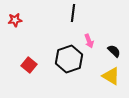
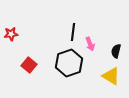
black line: moved 19 px down
red star: moved 4 px left, 14 px down
pink arrow: moved 1 px right, 3 px down
black semicircle: moved 2 px right; rotated 120 degrees counterclockwise
black hexagon: moved 4 px down
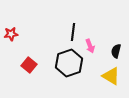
pink arrow: moved 2 px down
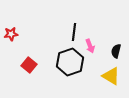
black line: moved 1 px right
black hexagon: moved 1 px right, 1 px up
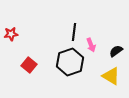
pink arrow: moved 1 px right, 1 px up
black semicircle: rotated 40 degrees clockwise
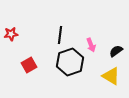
black line: moved 14 px left, 3 px down
red square: rotated 21 degrees clockwise
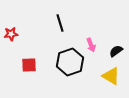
black line: moved 12 px up; rotated 24 degrees counterclockwise
red square: rotated 28 degrees clockwise
